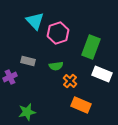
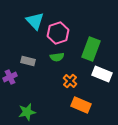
green rectangle: moved 2 px down
green semicircle: moved 1 px right, 9 px up
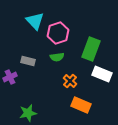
green star: moved 1 px right, 1 px down
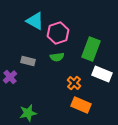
cyan triangle: rotated 18 degrees counterclockwise
purple cross: rotated 16 degrees counterclockwise
orange cross: moved 4 px right, 2 px down
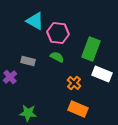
pink hexagon: rotated 25 degrees clockwise
green semicircle: rotated 144 degrees counterclockwise
orange rectangle: moved 3 px left, 4 px down
green star: rotated 18 degrees clockwise
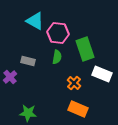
green rectangle: moved 6 px left; rotated 40 degrees counterclockwise
green semicircle: rotated 72 degrees clockwise
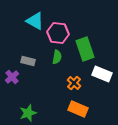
purple cross: moved 2 px right
green star: rotated 24 degrees counterclockwise
